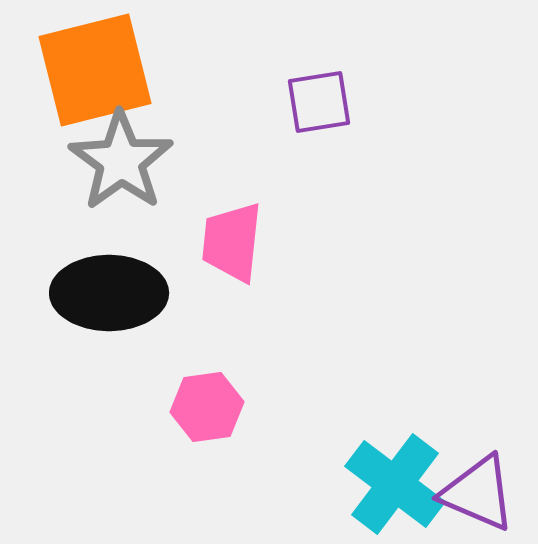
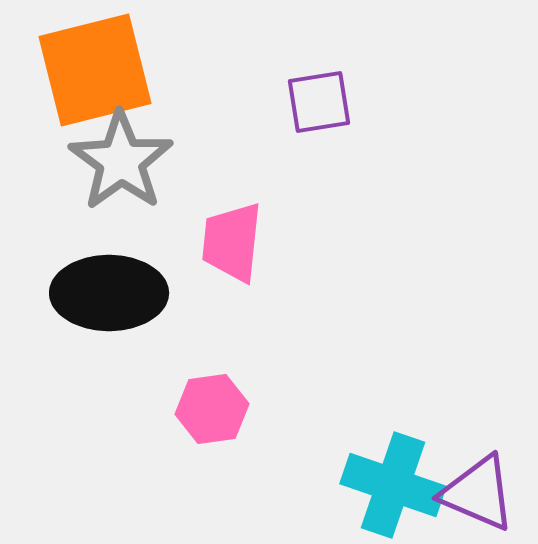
pink hexagon: moved 5 px right, 2 px down
cyan cross: moved 2 px left, 1 px down; rotated 18 degrees counterclockwise
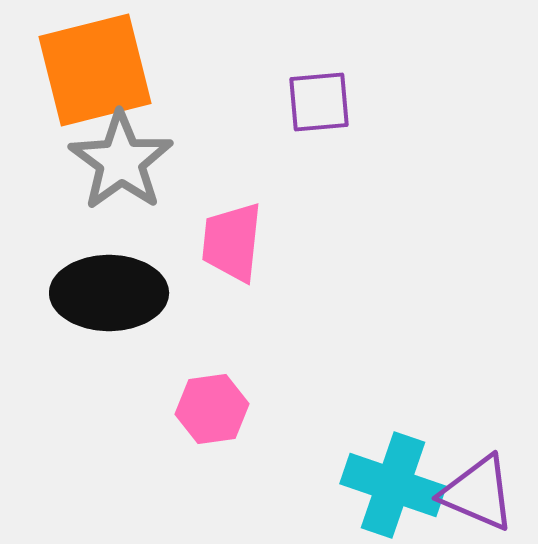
purple square: rotated 4 degrees clockwise
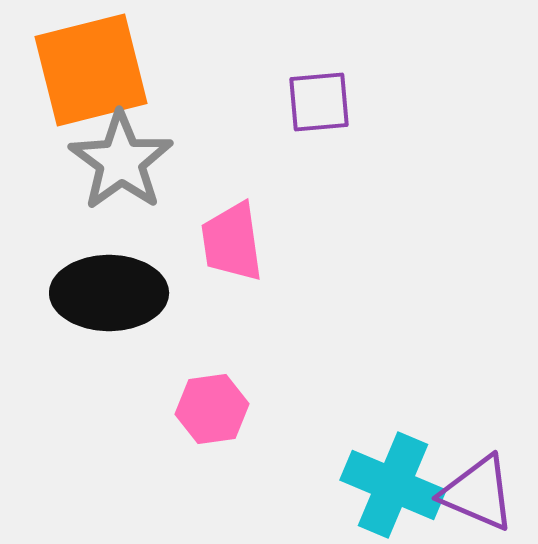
orange square: moved 4 px left
pink trapezoid: rotated 14 degrees counterclockwise
cyan cross: rotated 4 degrees clockwise
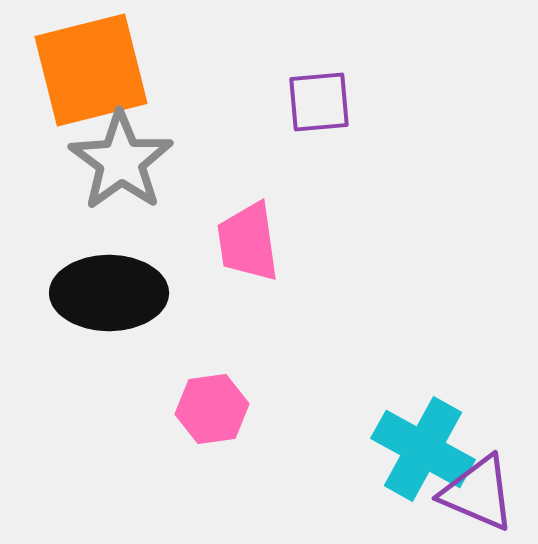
pink trapezoid: moved 16 px right
cyan cross: moved 30 px right, 36 px up; rotated 6 degrees clockwise
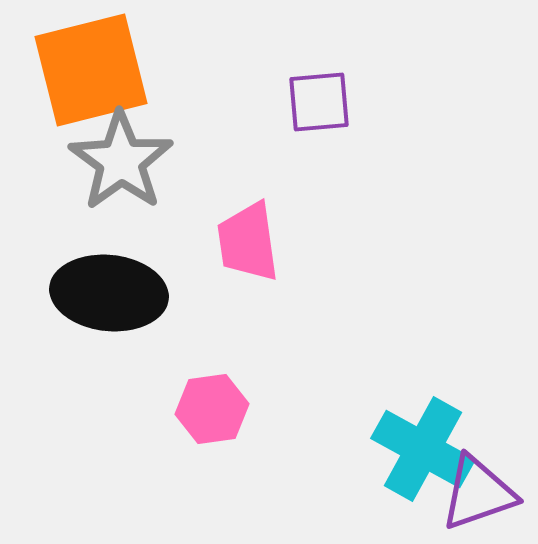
black ellipse: rotated 6 degrees clockwise
purple triangle: rotated 42 degrees counterclockwise
